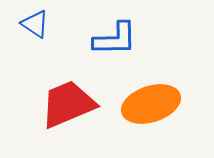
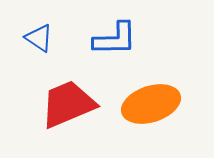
blue triangle: moved 4 px right, 14 px down
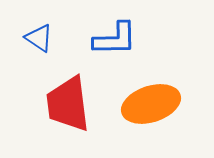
red trapezoid: rotated 74 degrees counterclockwise
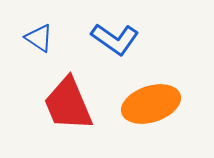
blue L-shape: rotated 36 degrees clockwise
red trapezoid: rotated 16 degrees counterclockwise
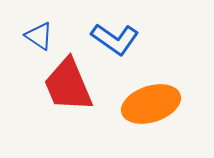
blue triangle: moved 2 px up
red trapezoid: moved 19 px up
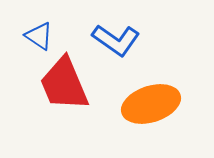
blue L-shape: moved 1 px right, 1 px down
red trapezoid: moved 4 px left, 1 px up
